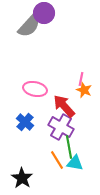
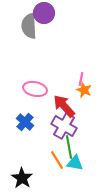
gray semicircle: rotated 135 degrees clockwise
purple cross: moved 3 px right, 1 px up
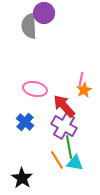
orange star: rotated 21 degrees clockwise
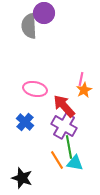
black star: rotated 15 degrees counterclockwise
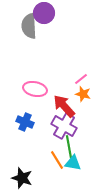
pink line: rotated 40 degrees clockwise
orange star: moved 1 px left, 4 px down; rotated 28 degrees counterclockwise
blue cross: rotated 18 degrees counterclockwise
cyan triangle: moved 2 px left
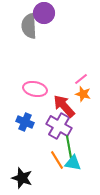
purple cross: moved 5 px left
